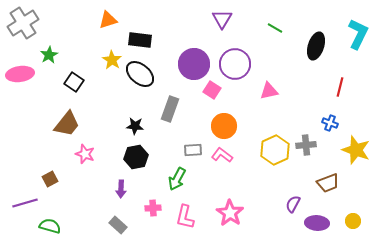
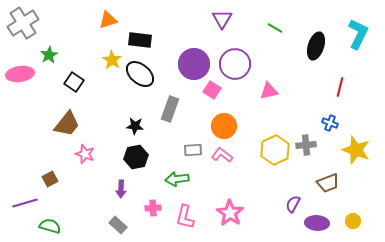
green arrow at (177, 179): rotated 55 degrees clockwise
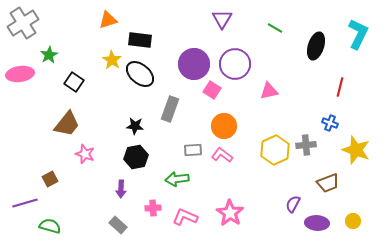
pink L-shape at (185, 217): rotated 100 degrees clockwise
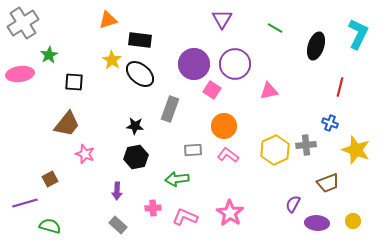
black square at (74, 82): rotated 30 degrees counterclockwise
pink L-shape at (222, 155): moved 6 px right
purple arrow at (121, 189): moved 4 px left, 2 px down
